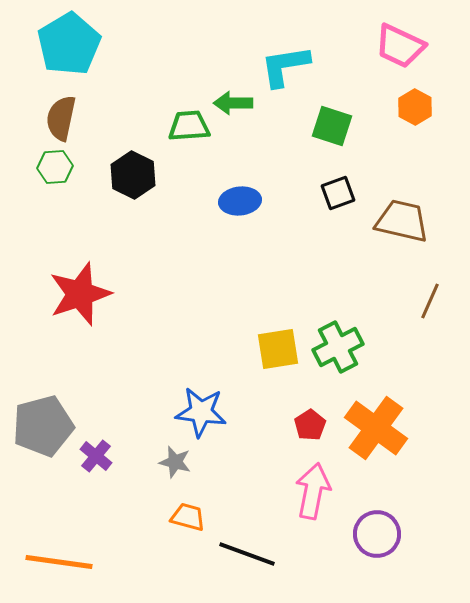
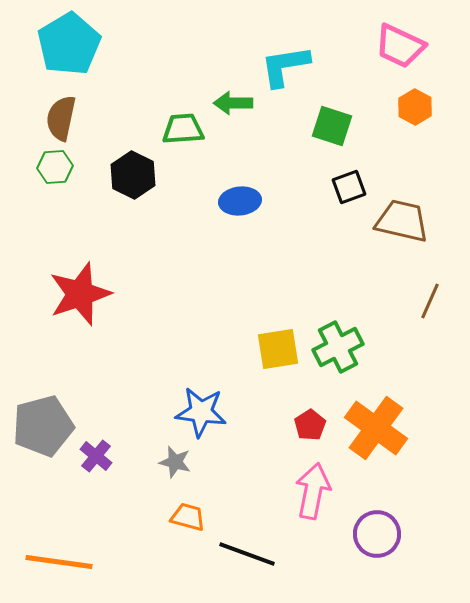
green trapezoid: moved 6 px left, 3 px down
black square: moved 11 px right, 6 px up
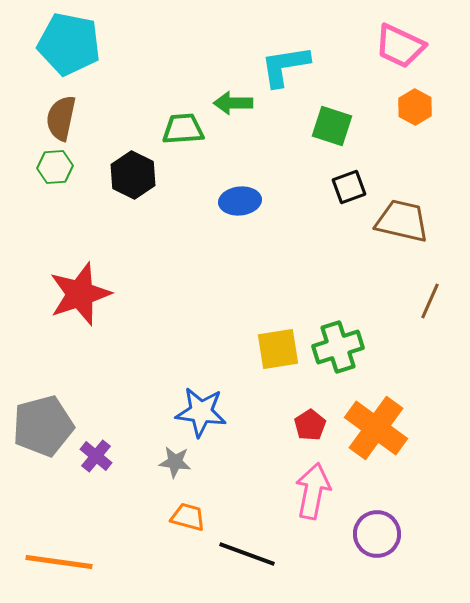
cyan pentagon: rotated 30 degrees counterclockwise
green cross: rotated 9 degrees clockwise
gray star: rotated 8 degrees counterclockwise
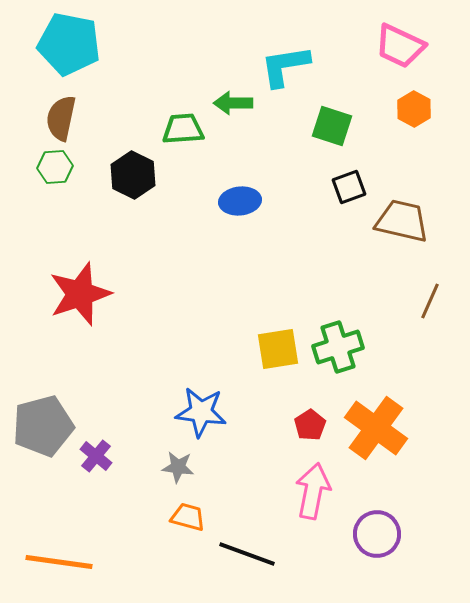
orange hexagon: moved 1 px left, 2 px down
gray star: moved 3 px right, 5 px down
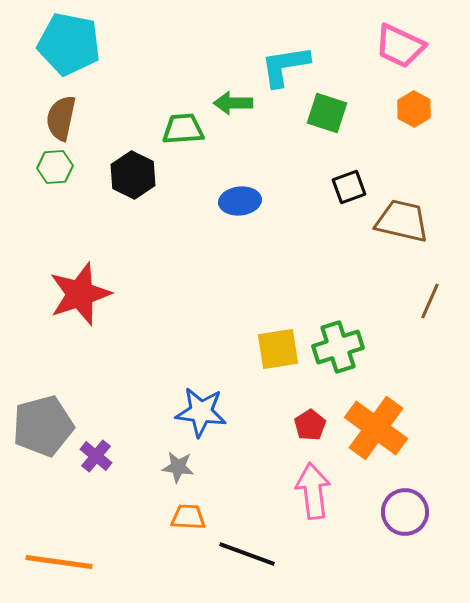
green square: moved 5 px left, 13 px up
pink arrow: rotated 18 degrees counterclockwise
orange trapezoid: rotated 12 degrees counterclockwise
purple circle: moved 28 px right, 22 px up
